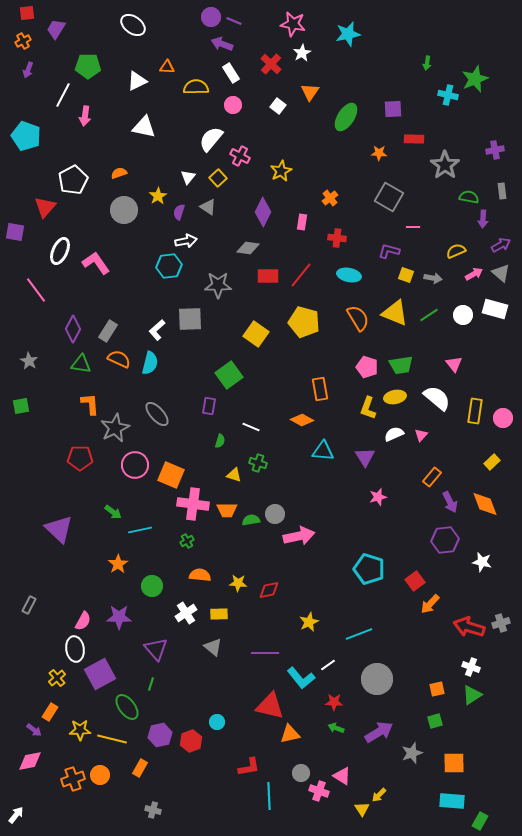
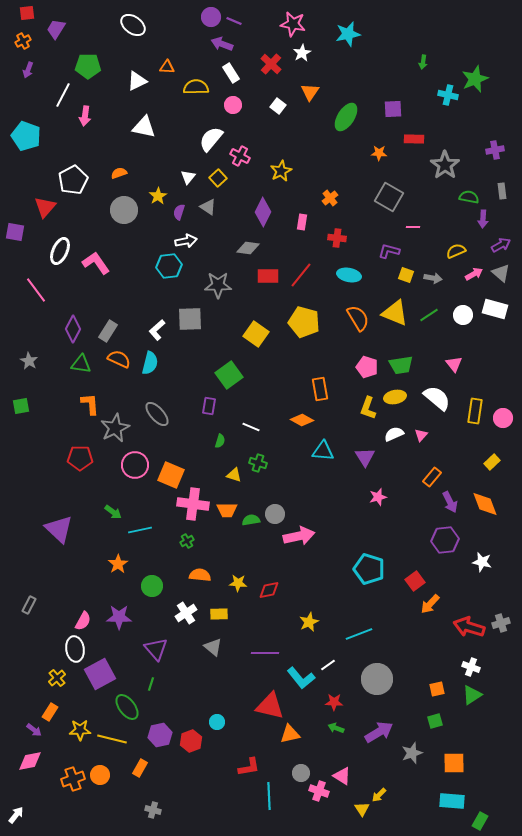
green arrow at (427, 63): moved 4 px left, 1 px up
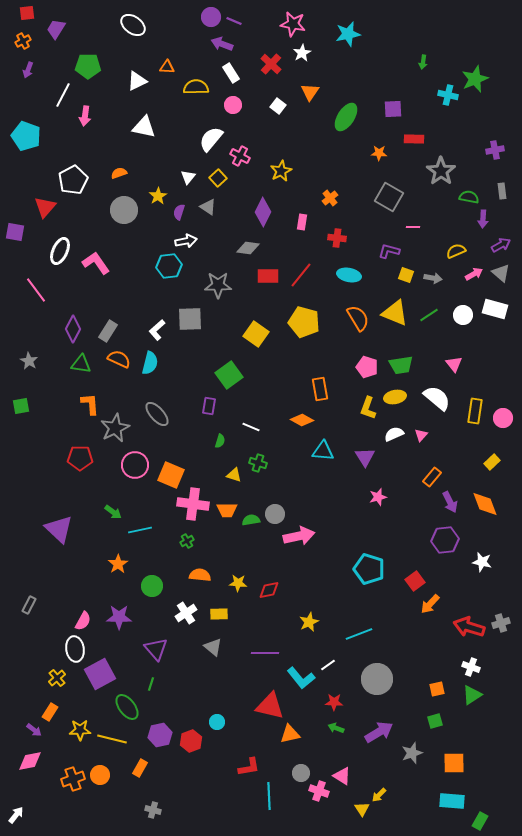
gray star at (445, 165): moved 4 px left, 6 px down
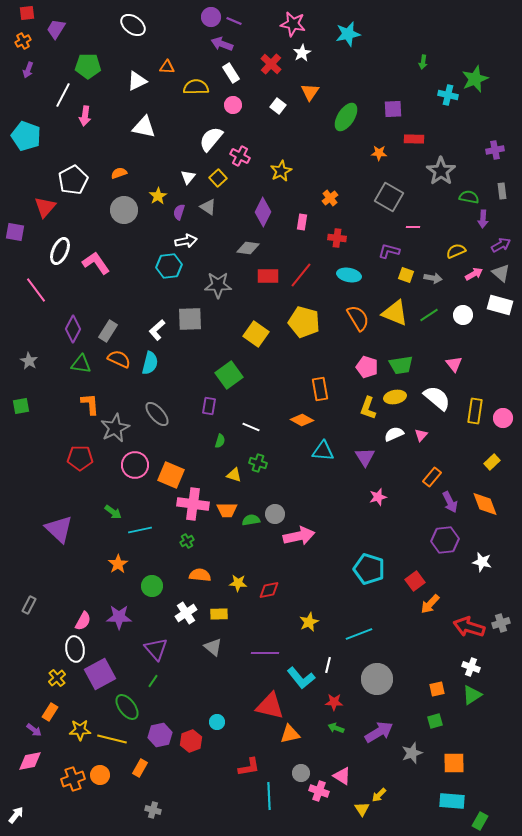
white rectangle at (495, 309): moved 5 px right, 4 px up
white line at (328, 665): rotated 42 degrees counterclockwise
green line at (151, 684): moved 2 px right, 3 px up; rotated 16 degrees clockwise
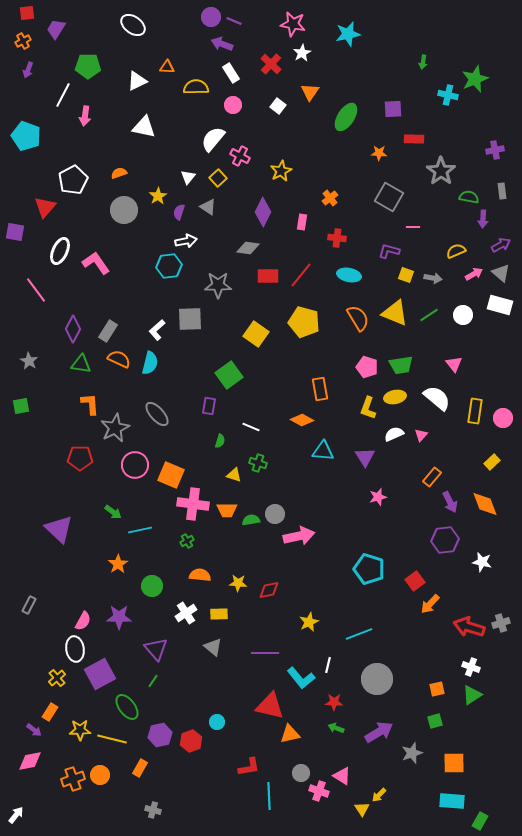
white semicircle at (211, 139): moved 2 px right
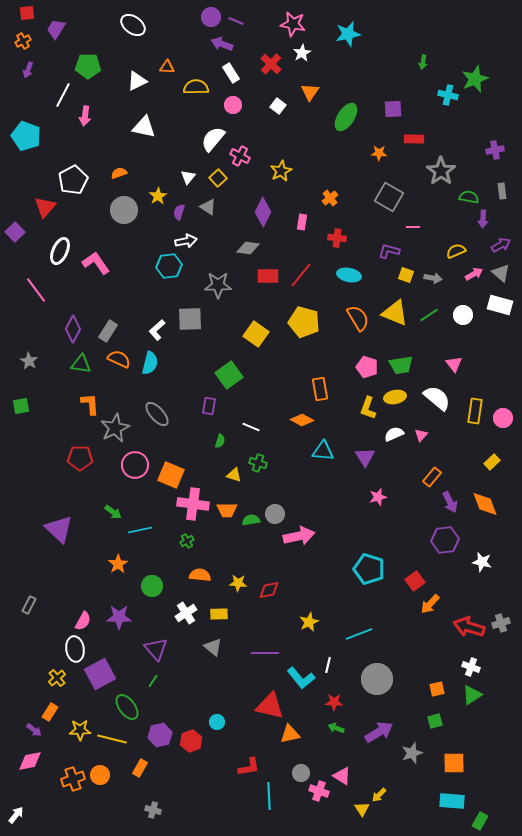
purple line at (234, 21): moved 2 px right
purple square at (15, 232): rotated 36 degrees clockwise
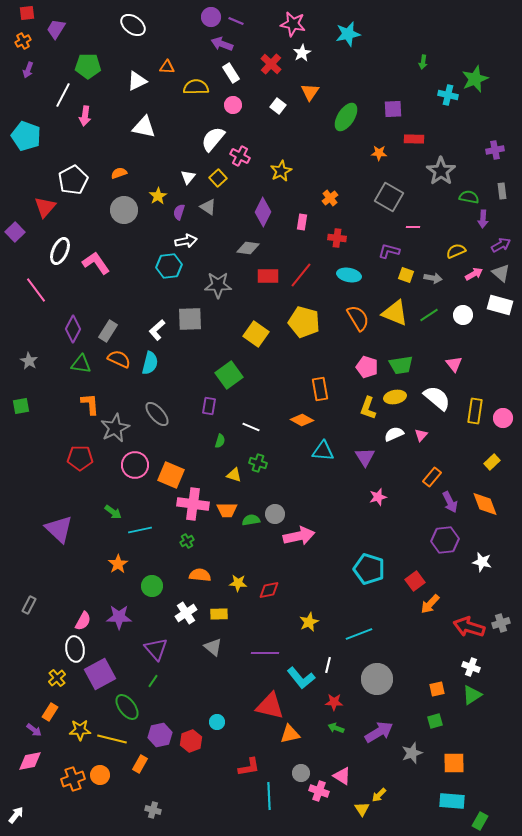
orange rectangle at (140, 768): moved 4 px up
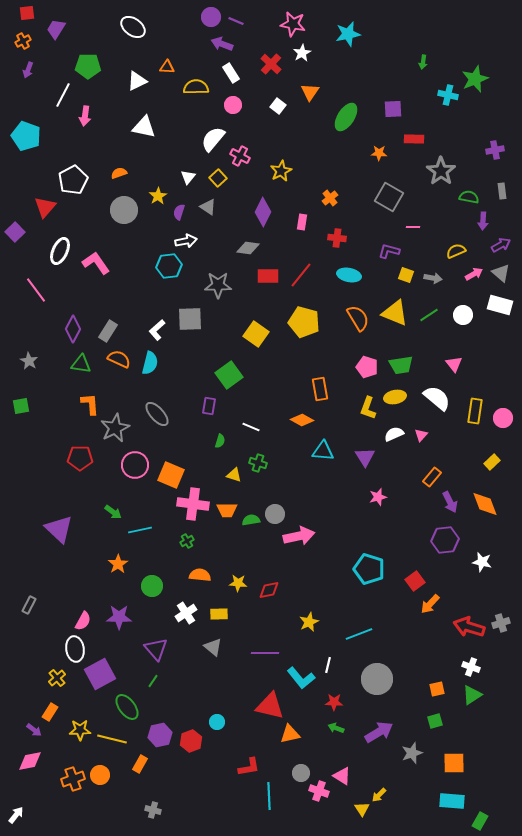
white ellipse at (133, 25): moved 2 px down
purple arrow at (483, 219): moved 2 px down
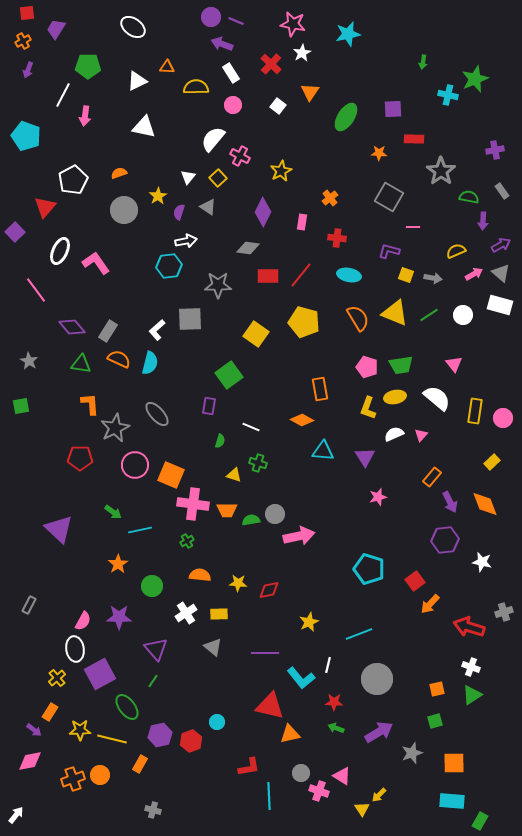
gray rectangle at (502, 191): rotated 28 degrees counterclockwise
purple diamond at (73, 329): moved 1 px left, 2 px up; rotated 68 degrees counterclockwise
gray cross at (501, 623): moved 3 px right, 11 px up
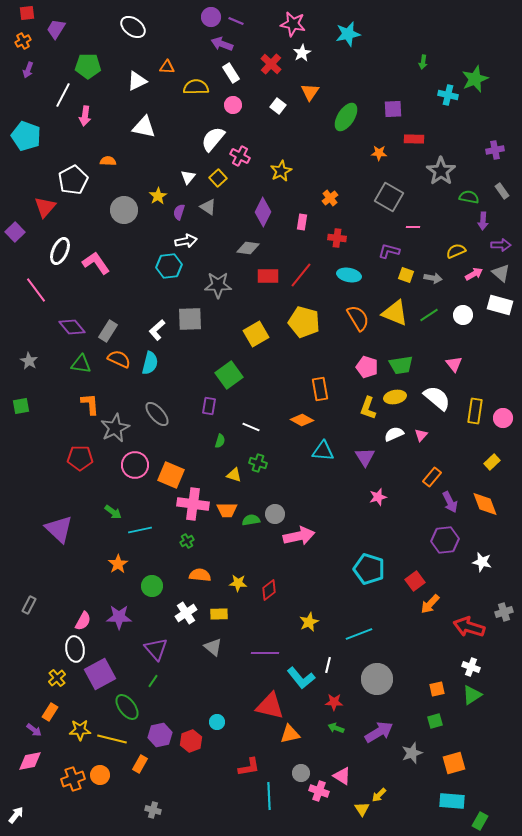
orange semicircle at (119, 173): moved 11 px left, 12 px up; rotated 21 degrees clockwise
purple arrow at (501, 245): rotated 30 degrees clockwise
yellow square at (256, 334): rotated 25 degrees clockwise
red diamond at (269, 590): rotated 25 degrees counterclockwise
orange square at (454, 763): rotated 15 degrees counterclockwise
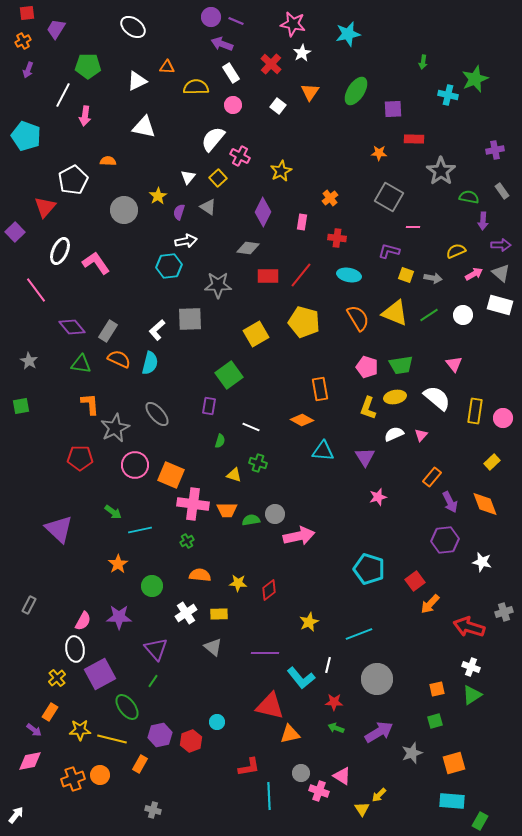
green ellipse at (346, 117): moved 10 px right, 26 px up
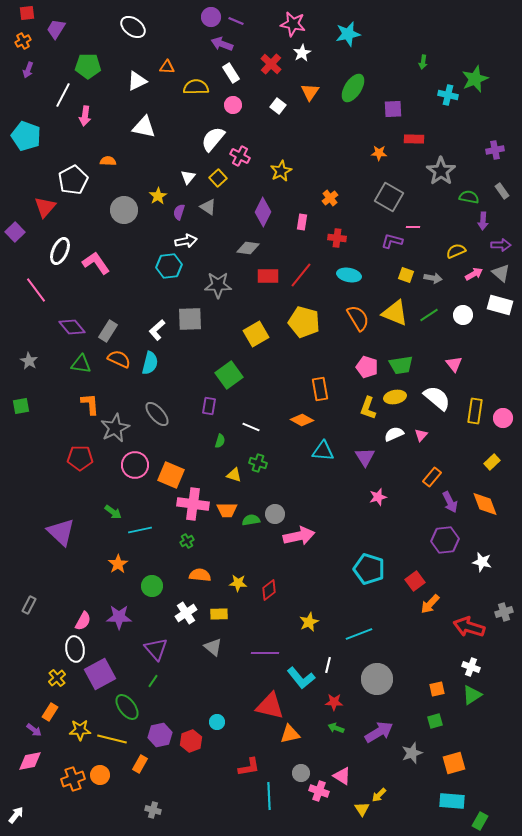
green ellipse at (356, 91): moved 3 px left, 3 px up
purple L-shape at (389, 251): moved 3 px right, 10 px up
purple triangle at (59, 529): moved 2 px right, 3 px down
